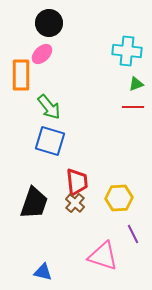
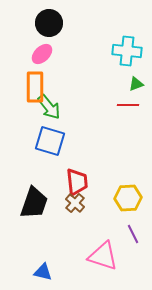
orange rectangle: moved 14 px right, 12 px down
red line: moved 5 px left, 2 px up
yellow hexagon: moved 9 px right
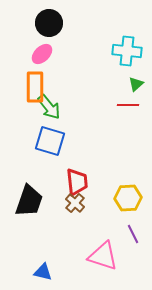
green triangle: rotated 21 degrees counterclockwise
black trapezoid: moved 5 px left, 2 px up
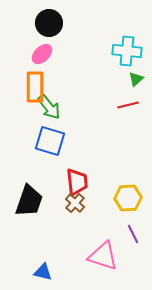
green triangle: moved 5 px up
red line: rotated 15 degrees counterclockwise
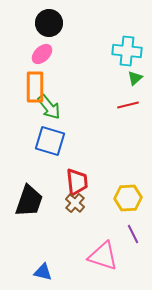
green triangle: moved 1 px left, 1 px up
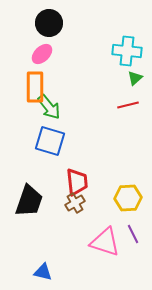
brown cross: rotated 18 degrees clockwise
pink triangle: moved 2 px right, 14 px up
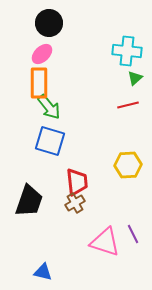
orange rectangle: moved 4 px right, 4 px up
yellow hexagon: moved 33 px up
